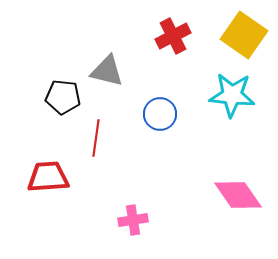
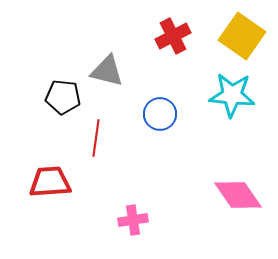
yellow square: moved 2 px left, 1 px down
red trapezoid: moved 2 px right, 5 px down
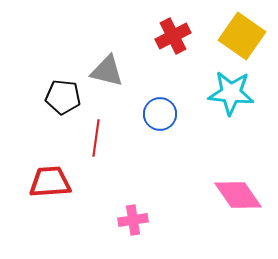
cyan star: moved 1 px left, 2 px up
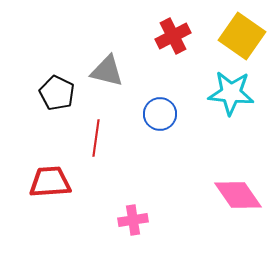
black pentagon: moved 6 px left, 4 px up; rotated 20 degrees clockwise
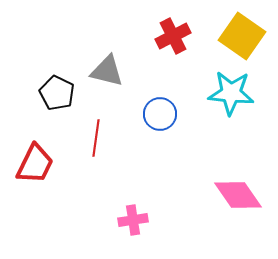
red trapezoid: moved 15 px left, 18 px up; rotated 120 degrees clockwise
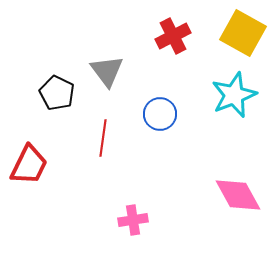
yellow square: moved 1 px right, 3 px up; rotated 6 degrees counterclockwise
gray triangle: rotated 39 degrees clockwise
cyan star: moved 3 px right, 2 px down; rotated 27 degrees counterclockwise
red line: moved 7 px right
red trapezoid: moved 6 px left, 1 px down
pink diamond: rotated 6 degrees clockwise
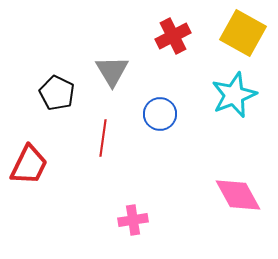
gray triangle: moved 5 px right; rotated 6 degrees clockwise
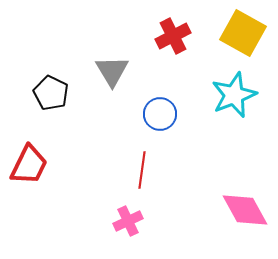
black pentagon: moved 6 px left
red line: moved 39 px right, 32 px down
pink diamond: moved 7 px right, 15 px down
pink cross: moved 5 px left, 1 px down; rotated 16 degrees counterclockwise
